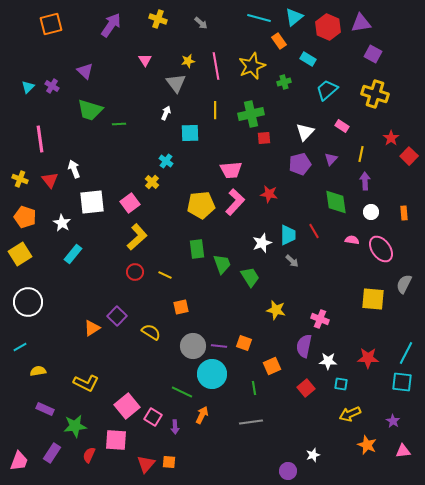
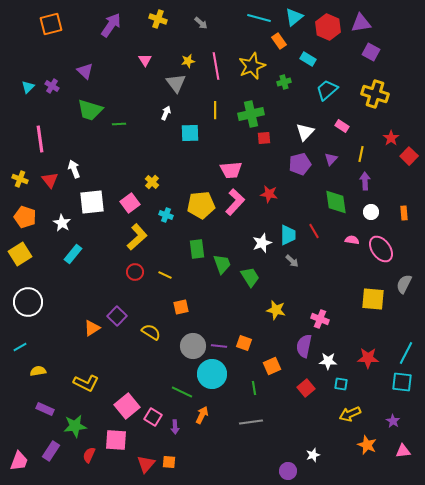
purple square at (373, 54): moved 2 px left, 2 px up
cyan cross at (166, 161): moved 54 px down; rotated 16 degrees counterclockwise
purple rectangle at (52, 453): moved 1 px left, 2 px up
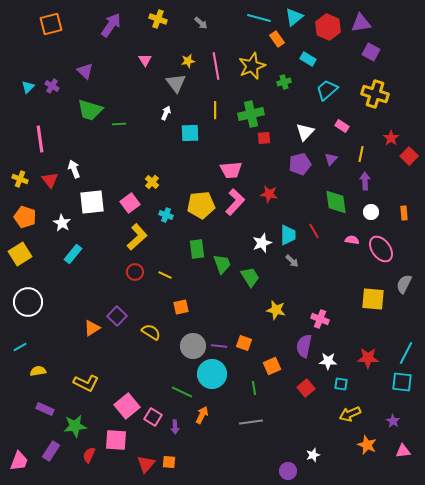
orange rectangle at (279, 41): moved 2 px left, 2 px up
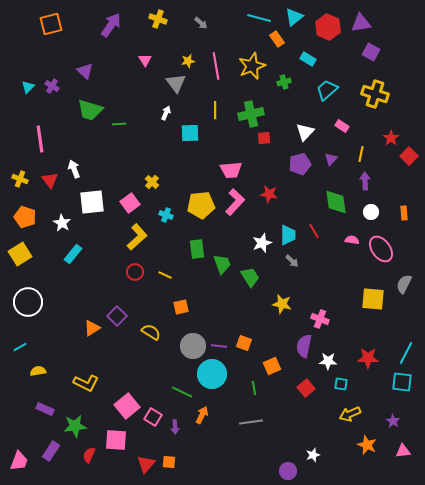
yellow star at (276, 310): moved 6 px right, 6 px up
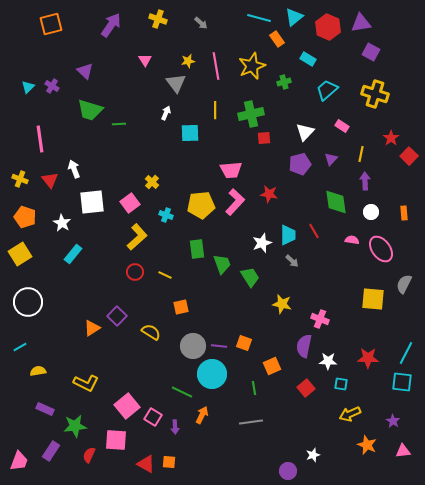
red triangle at (146, 464): rotated 42 degrees counterclockwise
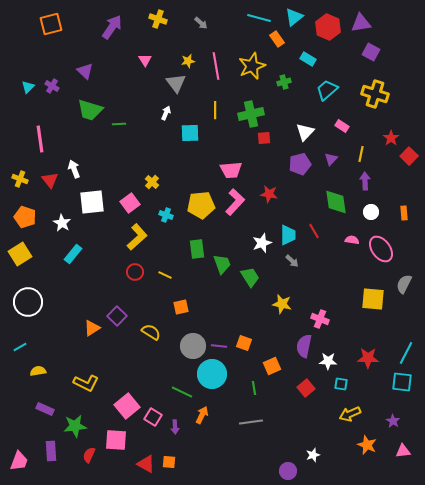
purple arrow at (111, 25): moved 1 px right, 2 px down
purple rectangle at (51, 451): rotated 36 degrees counterclockwise
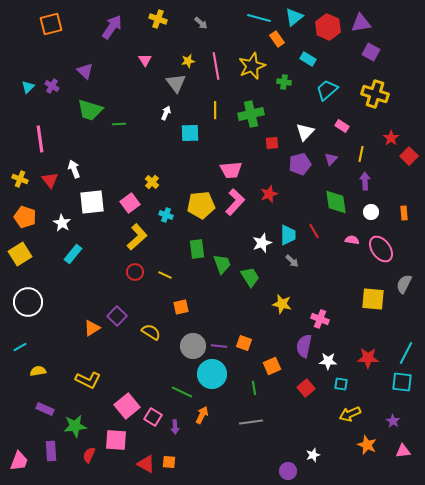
green cross at (284, 82): rotated 24 degrees clockwise
red square at (264, 138): moved 8 px right, 5 px down
red star at (269, 194): rotated 30 degrees counterclockwise
yellow L-shape at (86, 383): moved 2 px right, 3 px up
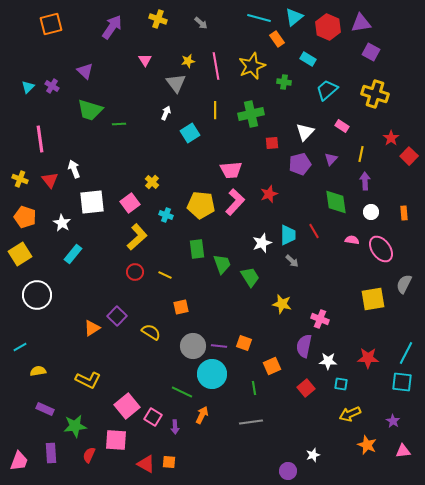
cyan square at (190, 133): rotated 30 degrees counterclockwise
yellow pentagon at (201, 205): rotated 12 degrees clockwise
yellow square at (373, 299): rotated 15 degrees counterclockwise
white circle at (28, 302): moved 9 px right, 7 px up
purple rectangle at (51, 451): moved 2 px down
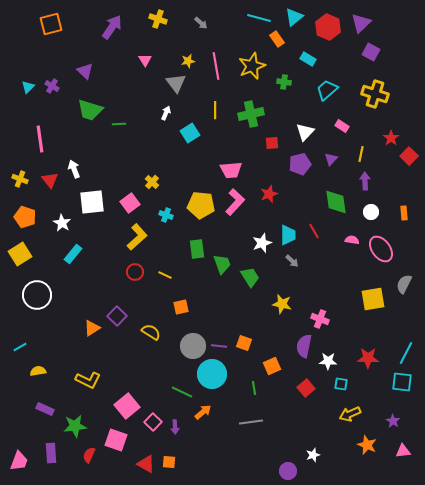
purple triangle at (361, 23): rotated 35 degrees counterclockwise
orange arrow at (202, 415): moved 1 px right, 3 px up; rotated 24 degrees clockwise
pink square at (153, 417): moved 5 px down; rotated 12 degrees clockwise
pink square at (116, 440): rotated 15 degrees clockwise
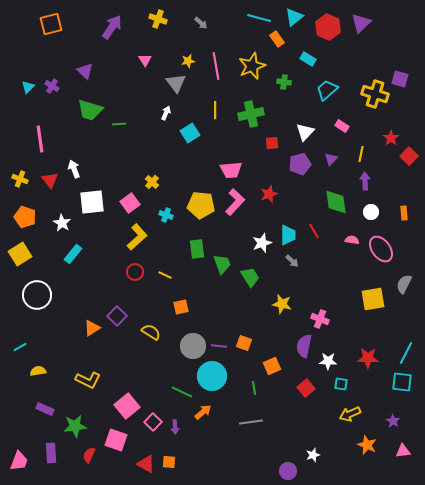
purple square at (371, 52): moved 29 px right, 27 px down; rotated 12 degrees counterclockwise
cyan circle at (212, 374): moved 2 px down
